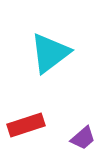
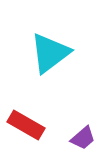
red rectangle: rotated 48 degrees clockwise
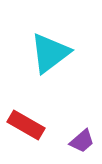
purple trapezoid: moved 1 px left, 3 px down
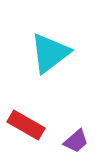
purple trapezoid: moved 6 px left
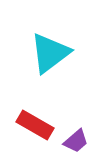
red rectangle: moved 9 px right
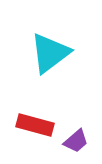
red rectangle: rotated 15 degrees counterclockwise
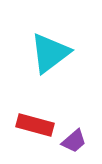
purple trapezoid: moved 2 px left
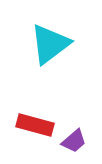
cyan triangle: moved 9 px up
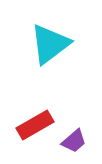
red rectangle: rotated 45 degrees counterclockwise
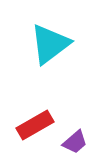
purple trapezoid: moved 1 px right, 1 px down
